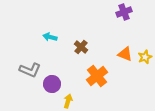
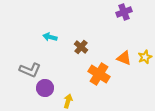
orange triangle: moved 1 px left, 4 px down
orange cross: moved 2 px right, 2 px up; rotated 20 degrees counterclockwise
purple circle: moved 7 px left, 4 px down
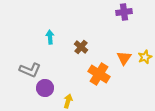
purple cross: rotated 14 degrees clockwise
cyan arrow: rotated 72 degrees clockwise
orange triangle: rotated 42 degrees clockwise
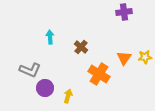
yellow star: rotated 16 degrees clockwise
yellow arrow: moved 5 px up
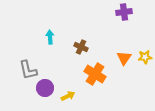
brown cross: rotated 16 degrees counterclockwise
gray L-shape: moved 2 px left; rotated 55 degrees clockwise
orange cross: moved 4 px left
yellow arrow: rotated 48 degrees clockwise
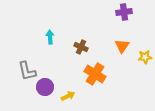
orange triangle: moved 2 px left, 12 px up
gray L-shape: moved 1 px left, 1 px down
purple circle: moved 1 px up
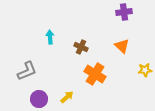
orange triangle: rotated 21 degrees counterclockwise
yellow star: moved 13 px down
gray L-shape: rotated 100 degrees counterclockwise
purple circle: moved 6 px left, 12 px down
yellow arrow: moved 1 px left, 1 px down; rotated 16 degrees counterclockwise
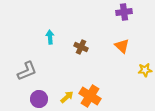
orange cross: moved 5 px left, 22 px down
